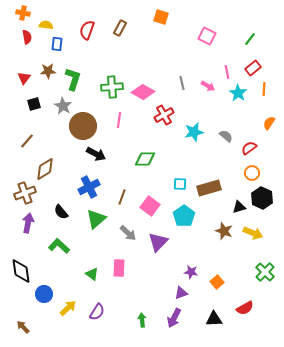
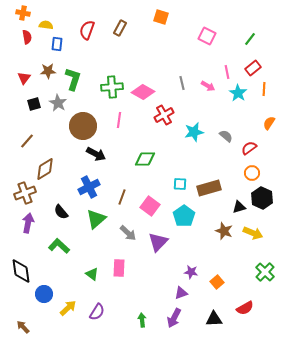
gray star at (63, 106): moved 5 px left, 3 px up
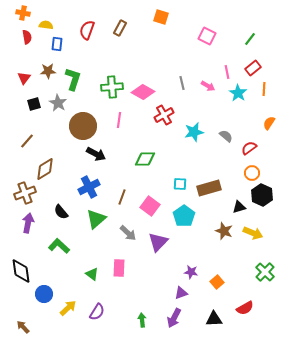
black hexagon at (262, 198): moved 3 px up
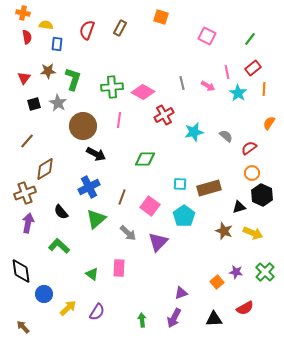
purple star at (191, 272): moved 45 px right
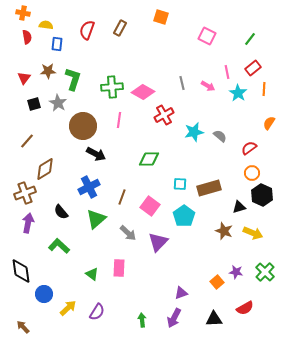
gray semicircle at (226, 136): moved 6 px left
green diamond at (145, 159): moved 4 px right
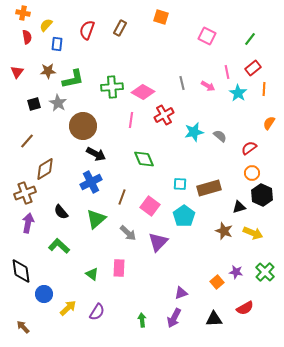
yellow semicircle at (46, 25): rotated 56 degrees counterclockwise
red triangle at (24, 78): moved 7 px left, 6 px up
green L-shape at (73, 79): rotated 60 degrees clockwise
pink line at (119, 120): moved 12 px right
green diamond at (149, 159): moved 5 px left; rotated 70 degrees clockwise
blue cross at (89, 187): moved 2 px right, 5 px up
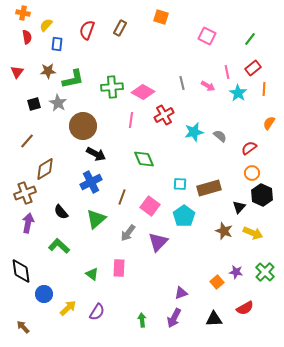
black triangle at (239, 207): rotated 32 degrees counterclockwise
gray arrow at (128, 233): rotated 84 degrees clockwise
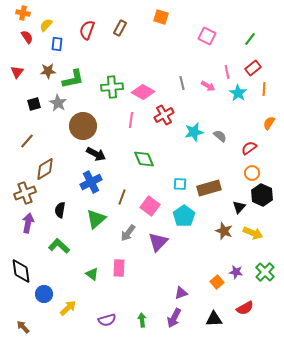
red semicircle at (27, 37): rotated 24 degrees counterclockwise
black semicircle at (61, 212): moved 1 px left, 2 px up; rotated 49 degrees clockwise
purple semicircle at (97, 312): moved 10 px right, 8 px down; rotated 42 degrees clockwise
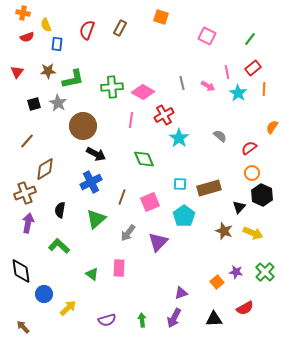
yellow semicircle at (46, 25): rotated 64 degrees counterclockwise
red semicircle at (27, 37): rotated 104 degrees clockwise
orange semicircle at (269, 123): moved 3 px right, 4 px down
cyan star at (194, 132): moved 15 px left, 6 px down; rotated 24 degrees counterclockwise
pink square at (150, 206): moved 4 px up; rotated 30 degrees clockwise
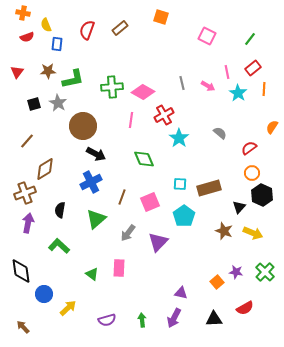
brown rectangle at (120, 28): rotated 21 degrees clockwise
gray semicircle at (220, 136): moved 3 px up
purple triangle at (181, 293): rotated 32 degrees clockwise
